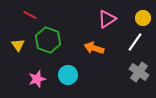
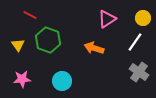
cyan circle: moved 6 px left, 6 px down
pink star: moved 15 px left; rotated 12 degrees clockwise
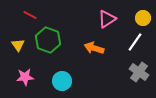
pink star: moved 3 px right, 2 px up
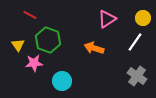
gray cross: moved 2 px left, 4 px down
pink star: moved 9 px right, 14 px up
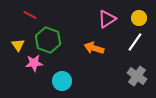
yellow circle: moved 4 px left
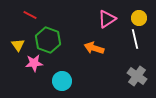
white line: moved 3 px up; rotated 48 degrees counterclockwise
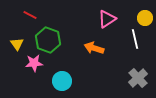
yellow circle: moved 6 px right
yellow triangle: moved 1 px left, 1 px up
gray cross: moved 1 px right, 2 px down; rotated 12 degrees clockwise
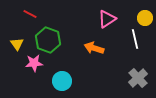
red line: moved 1 px up
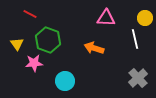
pink triangle: moved 1 px left, 1 px up; rotated 36 degrees clockwise
cyan circle: moved 3 px right
